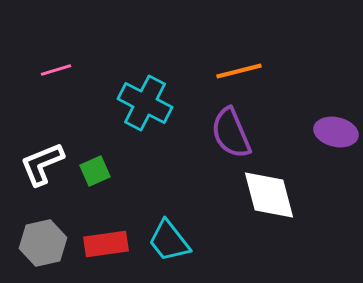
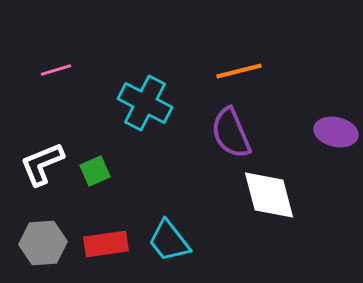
gray hexagon: rotated 9 degrees clockwise
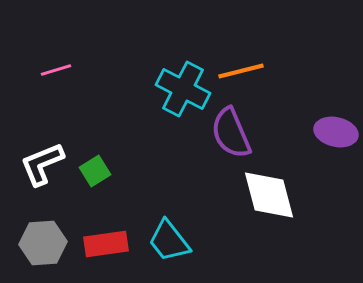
orange line: moved 2 px right
cyan cross: moved 38 px right, 14 px up
green square: rotated 8 degrees counterclockwise
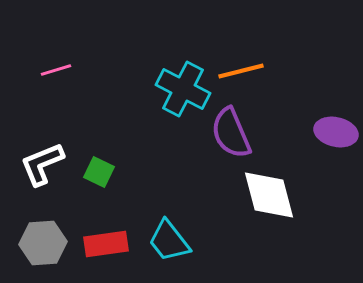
green square: moved 4 px right, 1 px down; rotated 32 degrees counterclockwise
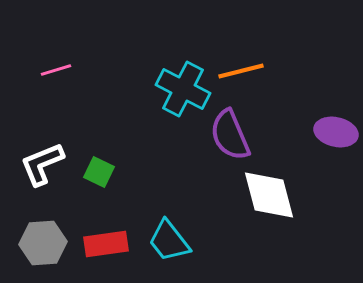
purple semicircle: moved 1 px left, 2 px down
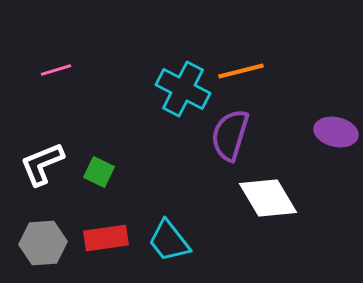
purple semicircle: rotated 40 degrees clockwise
white diamond: moved 1 px left, 3 px down; rotated 16 degrees counterclockwise
red rectangle: moved 6 px up
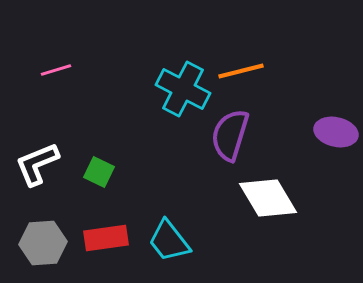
white L-shape: moved 5 px left
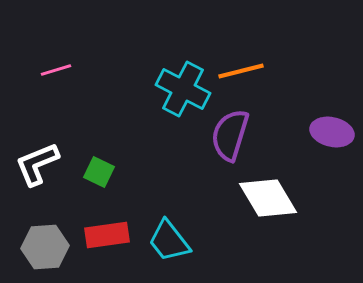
purple ellipse: moved 4 px left
red rectangle: moved 1 px right, 3 px up
gray hexagon: moved 2 px right, 4 px down
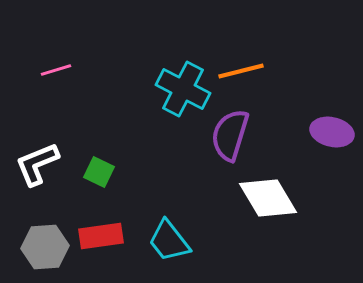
red rectangle: moved 6 px left, 1 px down
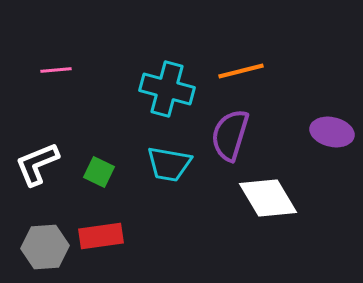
pink line: rotated 12 degrees clockwise
cyan cross: moved 16 px left; rotated 12 degrees counterclockwise
cyan trapezoid: moved 77 px up; rotated 42 degrees counterclockwise
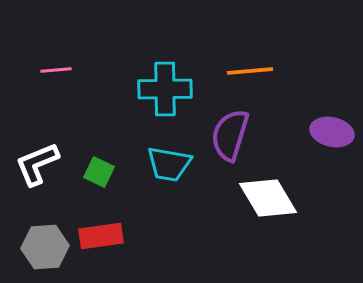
orange line: moved 9 px right; rotated 9 degrees clockwise
cyan cross: moved 2 px left; rotated 16 degrees counterclockwise
